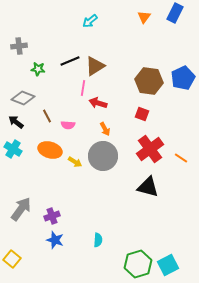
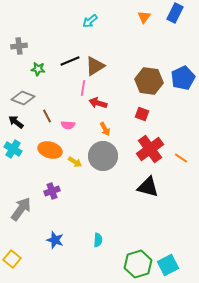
purple cross: moved 25 px up
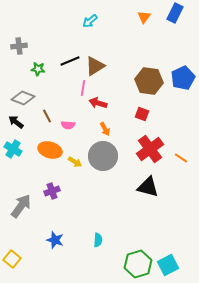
gray arrow: moved 3 px up
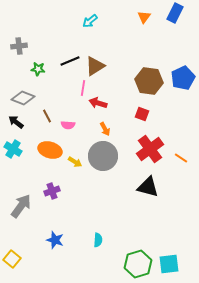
cyan square: moved 1 px right, 1 px up; rotated 20 degrees clockwise
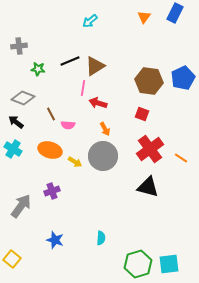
brown line: moved 4 px right, 2 px up
cyan semicircle: moved 3 px right, 2 px up
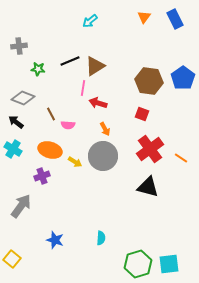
blue rectangle: moved 6 px down; rotated 54 degrees counterclockwise
blue pentagon: rotated 10 degrees counterclockwise
purple cross: moved 10 px left, 15 px up
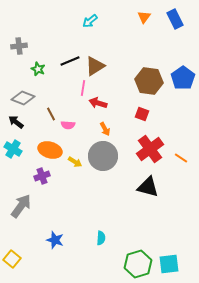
green star: rotated 16 degrees clockwise
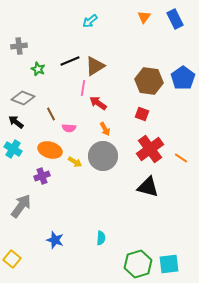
red arrow: rotated 18 degrees clockwise
pink semicircle: moved 1 px right, 3 px down
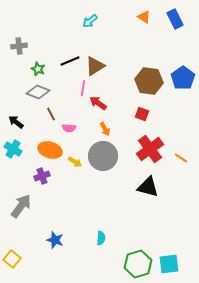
orange triangle: rotated 32 degrees counterclockwise
gray diamond: moved 15 px right, 6 px up
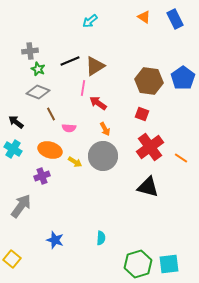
gray cross: moved 11 px right, 5 px down
red cross: moved 2 px up
